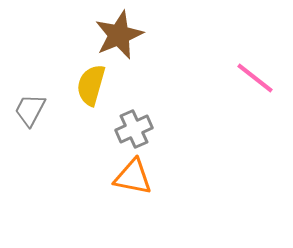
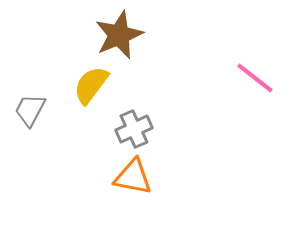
yellow semicircle: rotated 21 degrees clockwise
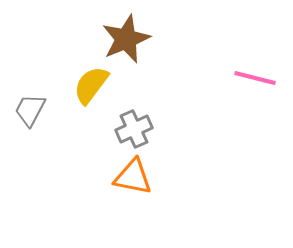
brown star: moved 7 px right, 4 px down
pink line: rotated 24 degrees counterclockwise
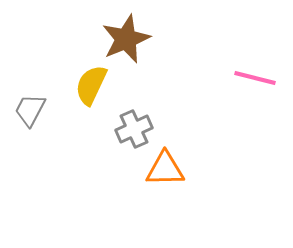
yellow semicircle: rotated 12 degrees counterclockwise
orange triangle: moved 32 px right, 8 px up; rotated 12 degrees counterclockwise
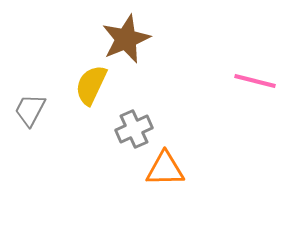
pink line: moved 3 px down
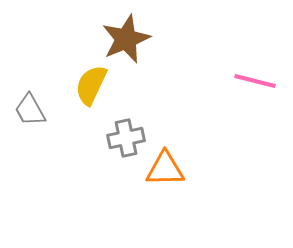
gray trapezoid: rotated 57 degrees counterclockwise
gray cross: moved 8 px left, 9 px down; rotated 12 degrees clockwise
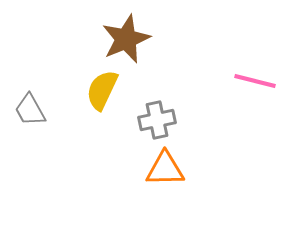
yellow semicircle: moved 11 px right, 5 px down
gray cross: moved 31 px right, 18 px up
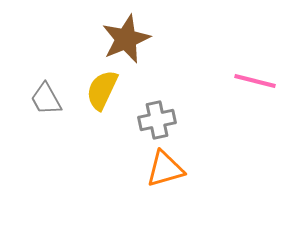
gray trapezoid: moved 16 px right, 11 px up
orange triangle: rotated 15 degrees counterclockwise
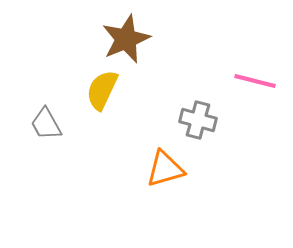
gray trapezoid: moved 25 px down
gray cross: moved 41 px right; rotated 27 degrees clockwise
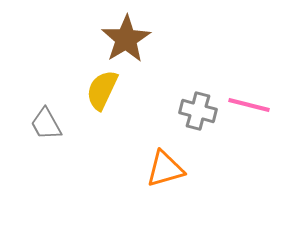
brown star: rotated 9 degrees counterclockwise
pink line: moved 6 px left, 24 px down
gray cross: moved 9 px up
